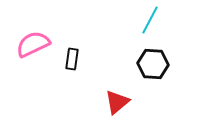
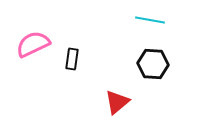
cyan line: rotated 72 degrees clockwise
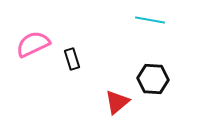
black rectangle: rotated 25 degrees counterclockwise
black hexagon: moved 15 px down
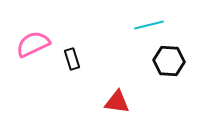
cyan line: moved 1 px left, 5 px down; rotated 24 degrees counterclockwise
black hexagon: moved 16 px right, 18 px up
red triangle: rotated 48 degrees clockwise
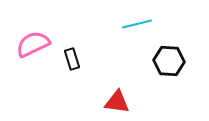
cyan line: moved 12 px left, 1 px up
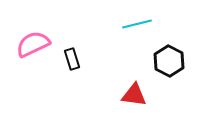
black hexagon: rotated 24 degrees clockwise
red triangle: moved 17 px right, 7 px up
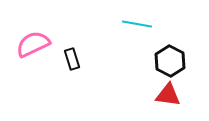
cyan line: rotated 24 degrees clockwise
black hexagon: moved 1 px right
red triangle: moved 34 px right
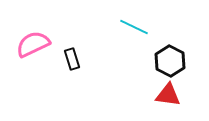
cyan line: moved 3 px left, 3 px down; rotated 16 degrees clockwise
